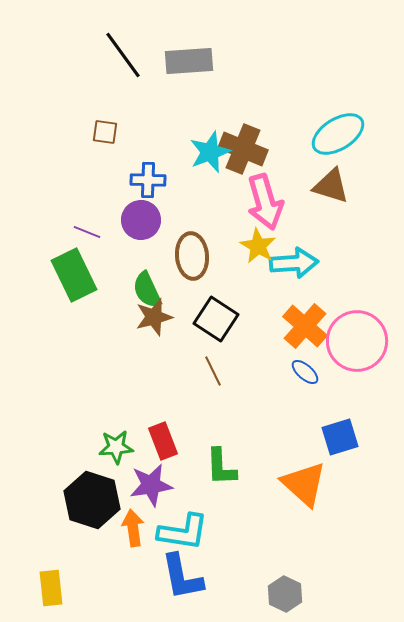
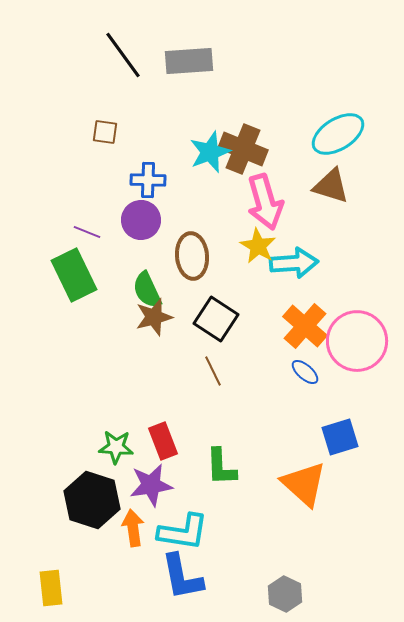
green star: rotated 8 degrees clockwise
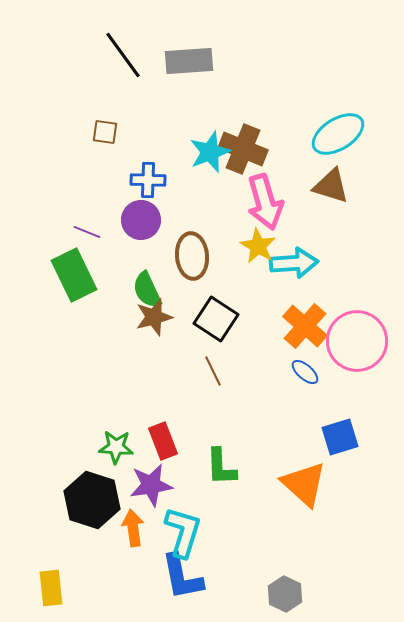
cyan L-shape: rotated 82 degrees counterclockwise
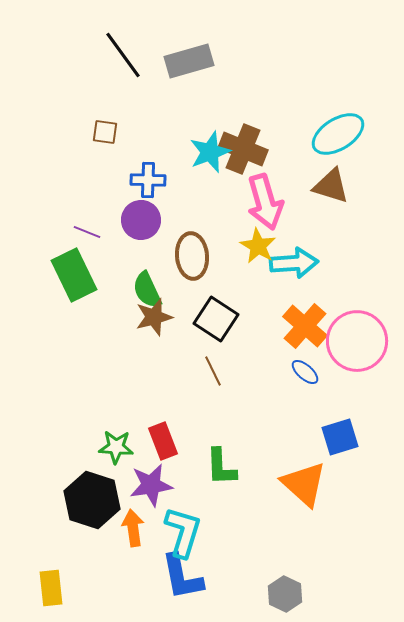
gray rectangle: rotated 12 degrees counterclockwise
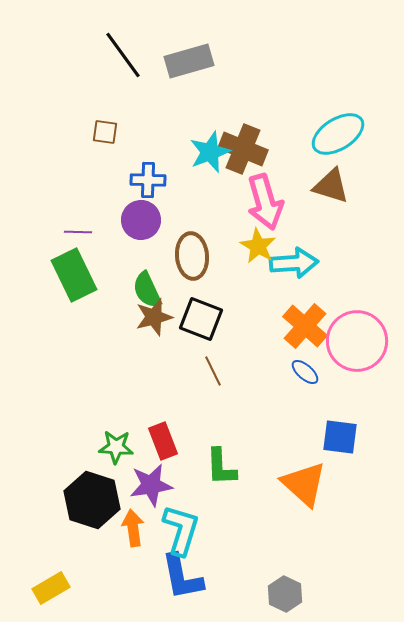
purple line: moved 9 px left; rotated 20 degrees counterclockwise
black square: moved 15 px left; rotated 12 degrees counterclockwise
blue square: rotated 24 degrees clockwise
cyan L-shape: moved 2 px left, 2 px up
yellow rectangle: rotated 66 degrees clockwise
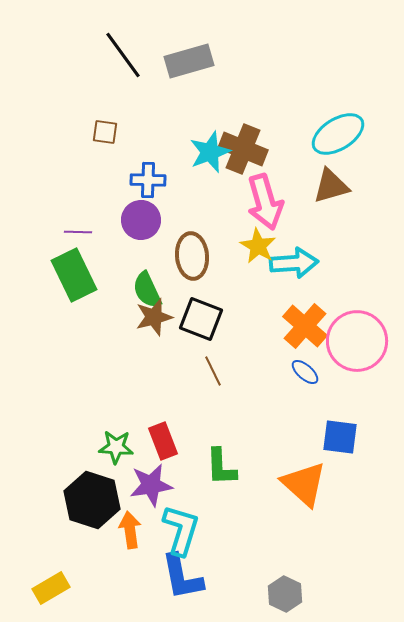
brown triangle: rotated 33 degrees counterclockwise
orange arrow: moved 3 px left, 2 px down
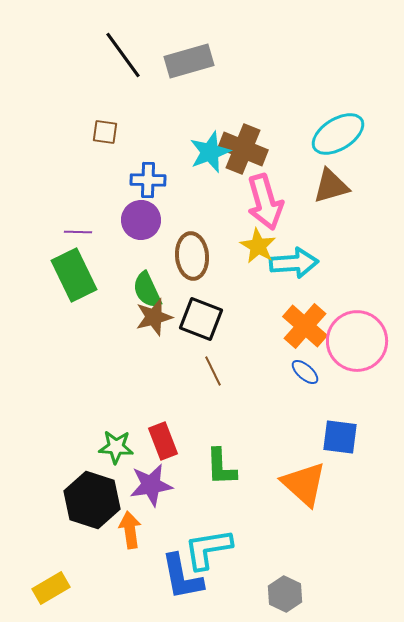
cyan L-shape: moved 27 px right, 19 px down; rotated 116 degrees counterclockwise
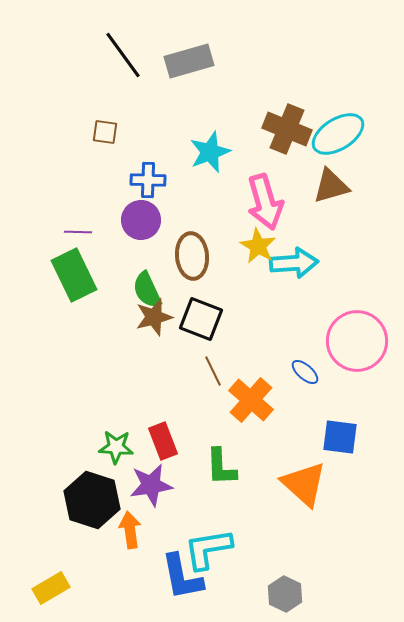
brown cross: moved 44 px right, 20 px up
orange cross: moved 54 px left, 74 px down
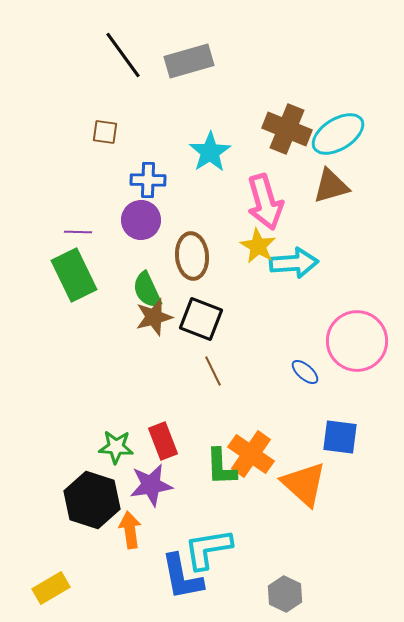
cyan star: rotated 12 degrees counterclockwise
orange cross: moved 54 px down; rotated 6 degrees counterclockwise
